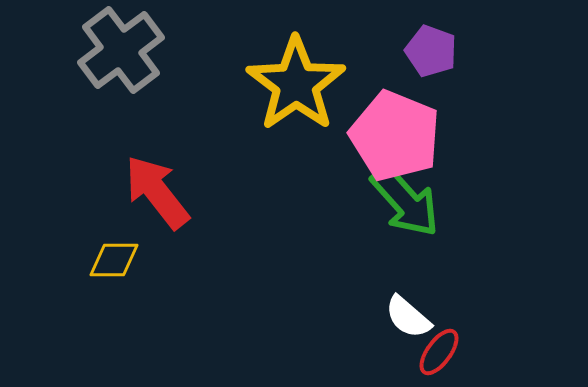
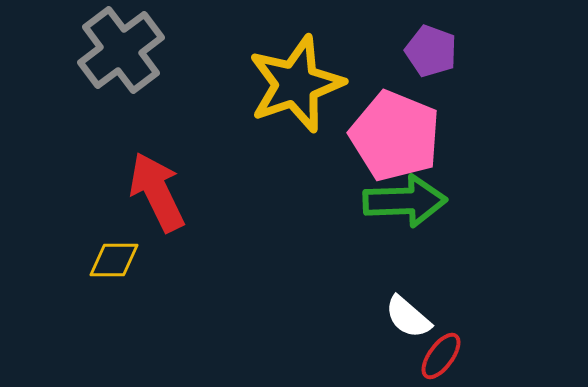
yellow star: rotated 16 degrees clockwise
red arrow: rotated 12 degrees clockwise
green arrow: rotated 50 degrees counterclockwise
red ellipse: moved 2 px right, 4 px down
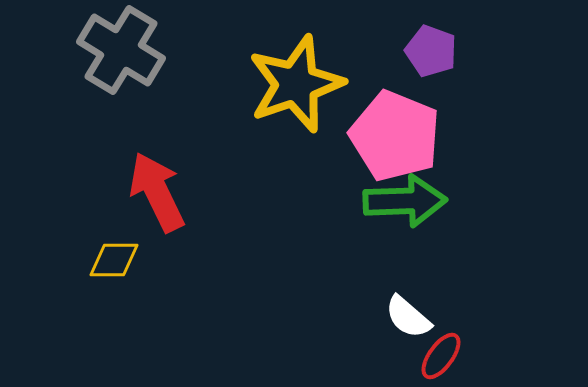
gray cross: rotated 22 degrees counterclockwise
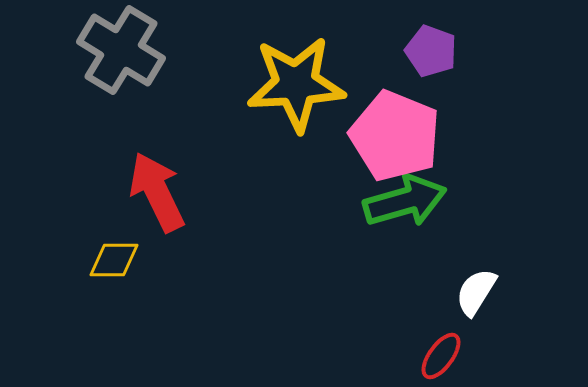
yellow star: rotated 16 degrees clockwise
green arrow: rotated 14 degrees counterclockwise
white semicircle: moved 68 px right, 25 px up; rotated 81 degrees clockwise
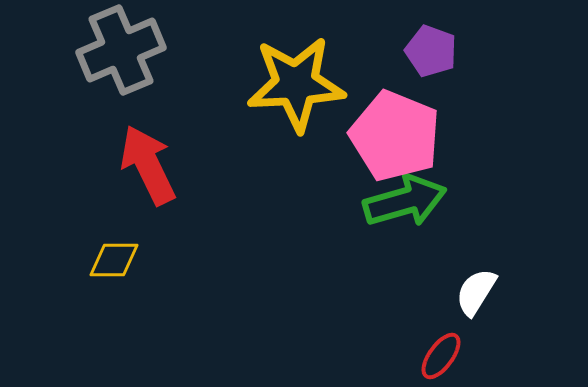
gray cross: rotated 36 degrees clockwise
red arrow: moved 9 px left, 27 px up
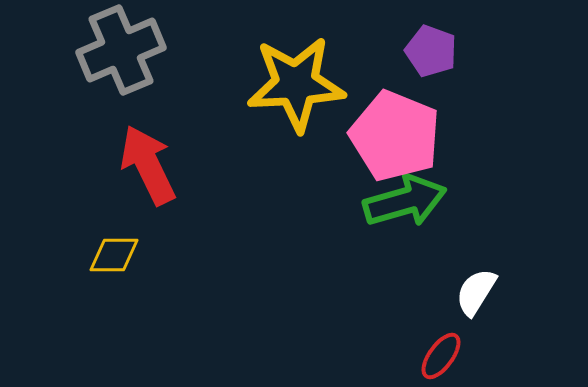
yellow diamond: moved 5 px up
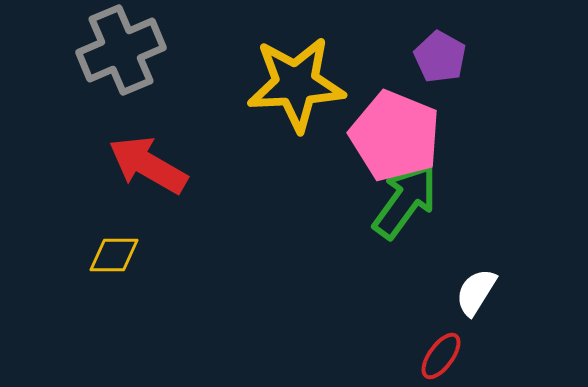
purple pentagon: moved 9 px right, 6 px down; rotated 9 degrees clockwise
red arrow: rotated 34 degrees counterclockwise
green arrow: rotated 38 degrees counterclockwise
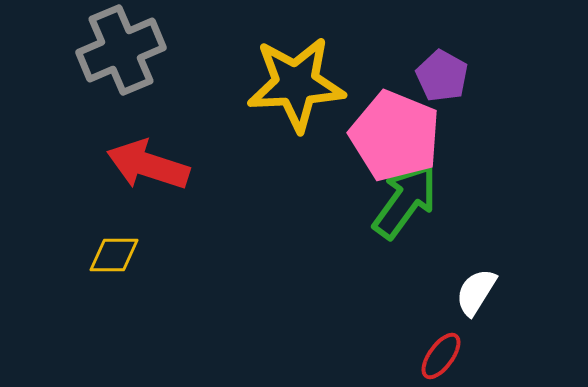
purple pentagon: moved 2 px right, 19 px down
red arrow: rotated 12 degrees counterclockwise
